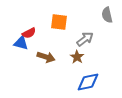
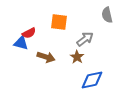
blue diamond: moved 4 px right, 2 px up
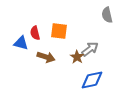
orange square: moved 9 px down
red semicircle: moved 6 px right; rotated 104 degrees clockwise
gray arrow: moved 5 px right, 10 px down
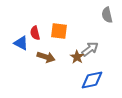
blue triangle: rotated 14 degrees clockwise
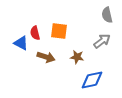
gray arrow: moved 12 px right, 8 px up
brown star: rotated 24 degrees counterclockwise
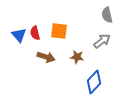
blue triangle: moved 2 px left, 8 px up; rotated 21 degrees clockwise
blue diamond: moved 2 px right, 2 px down; rotated 35 degrees counterclockwise
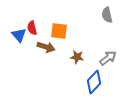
red semicircle: moved 3 px left, 5 px up
gray arrow: moved 6 px right, 17 px down
brown arrow: moved 10 px up
